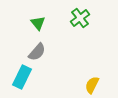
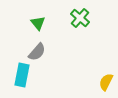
green cross: rotated 12 degrees counterclockwise
cyan rectangle: moved 2 px up; rotated 15 degrees counterclockwise
yellow semicircle: moved 14 px right, 3 px up
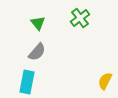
green cross: rotated 12 degrees clockwise
cyan rectangle: moved 5 px right, 7 px down
yellow semicircle: moved 1 px left, 1 px up
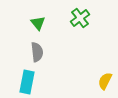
gray semicircle: rotated 48 degrees counterclockwise
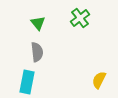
yellow semicircle: moved 6 px left, 1 px up
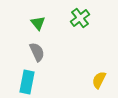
gray semicircle: rotated 18 degrees counterclockwise
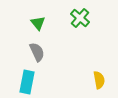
green cross: rotated 12 degrees counterclockwise
yellow semicircle: rotated 144 degrees clockwise
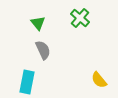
gray semicircle: moved 6 px right, 2 px up
yellow semicircle: rotated 150 degrees clockwise
